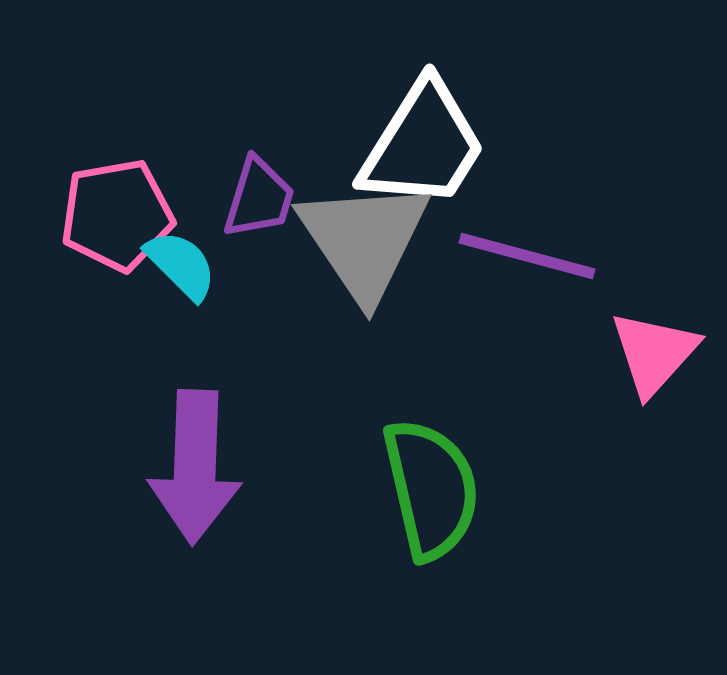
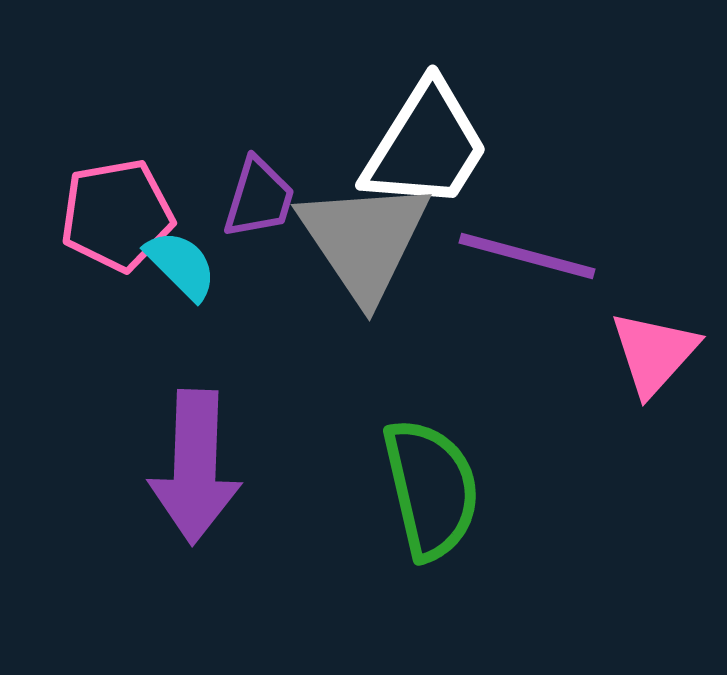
white trapezoid: moved 3 px right, 1 px down
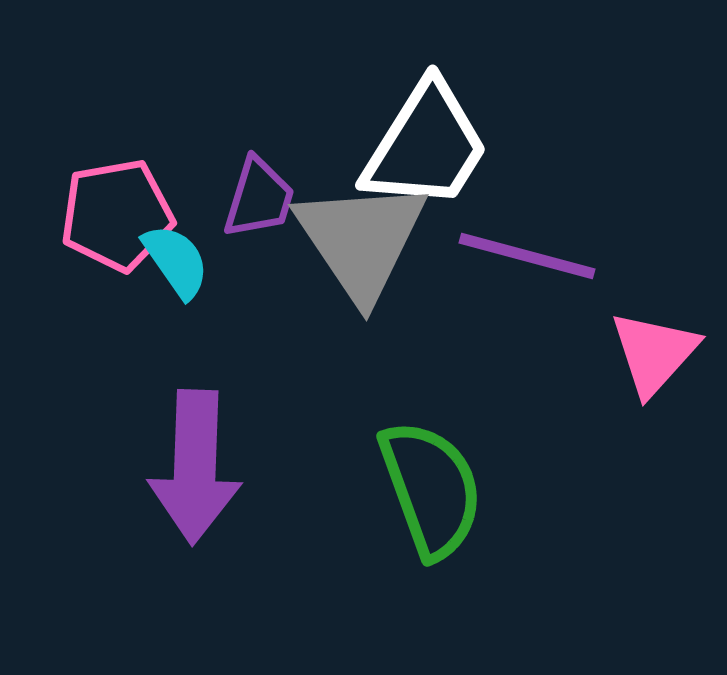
gray triangle: moved 3 px left
cyan semicircle: moved 5 px left, 4 px up; rotated 10 degrees clockwise
green semicircle: rotated 7 degrees counterclockwise
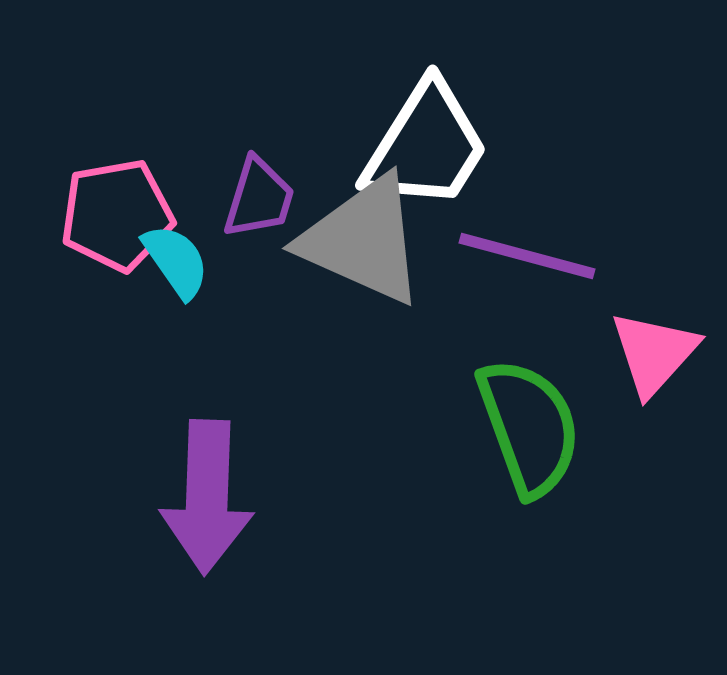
gray triangle: moved 2 px right; rotated 32 degrees counterclockwise
purple arrow: moved 12 px right, 30 px down
green semicircle: moved 98 px right, 62 px up
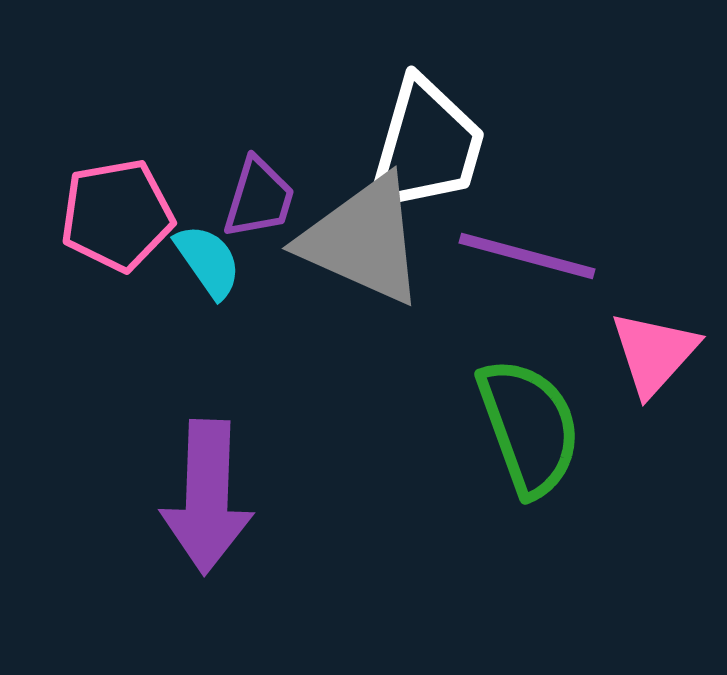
white trapezoid: rotated 16 degrees counterclockwise
cyan semicircle: moved 32 px right
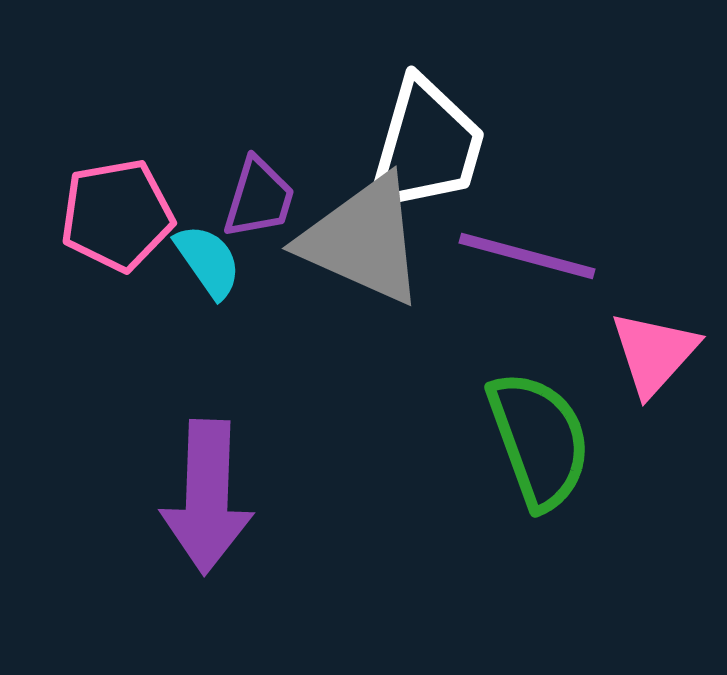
green semicircle: moved 10 px right, 13 px down
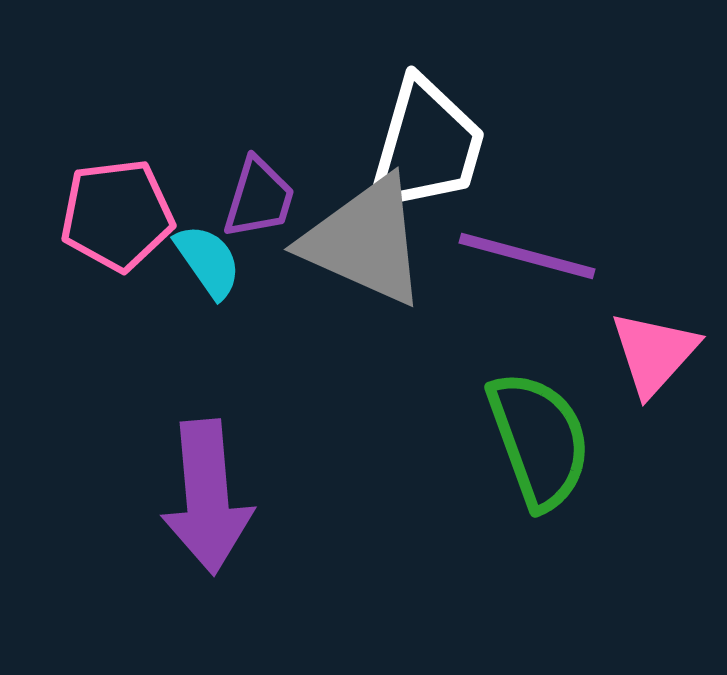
pink pentagon: rotated 3 degrees clockwise
gray triangle: moved 2 px right, 1 px down
purple arrow: rotated 7 degrees counterclockwise
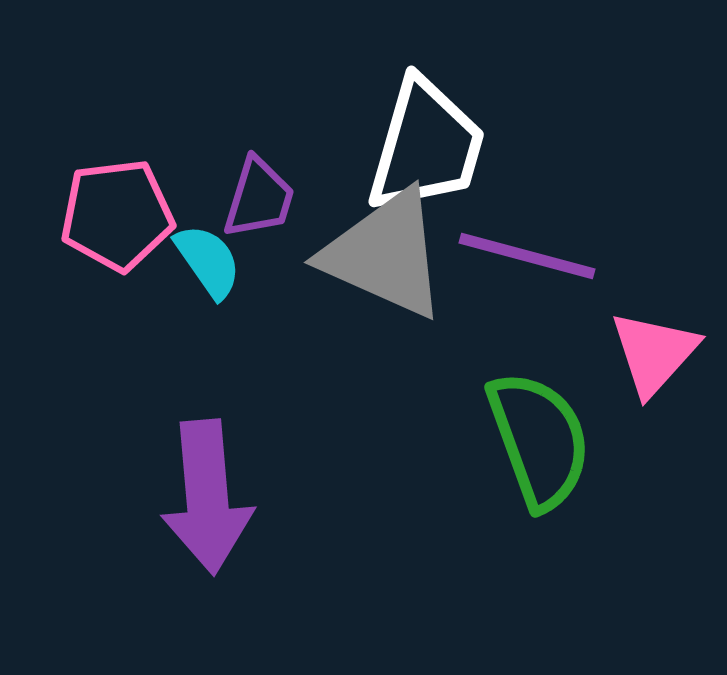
gray triangle: moved 20 px right, 13 px down
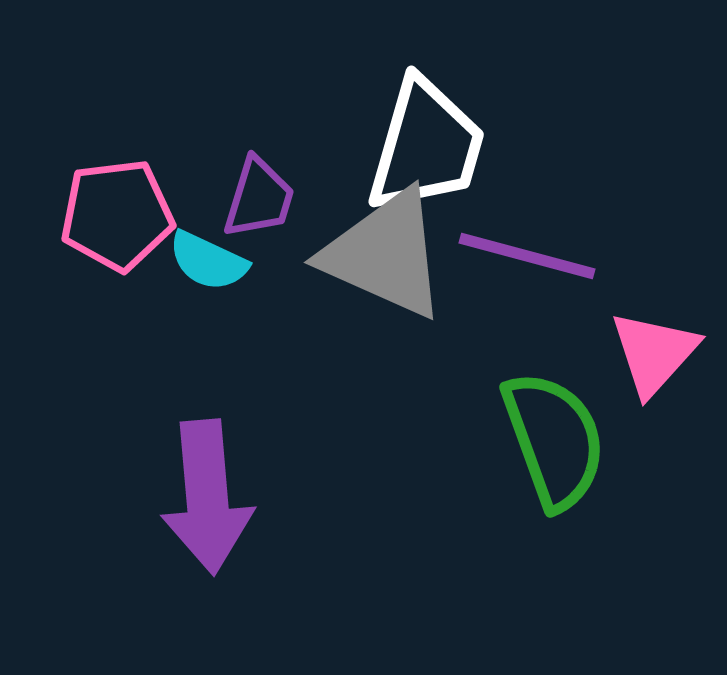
cyan semicircle: rotated 150 degrees clockwise
green semicircle: moved 15 px right
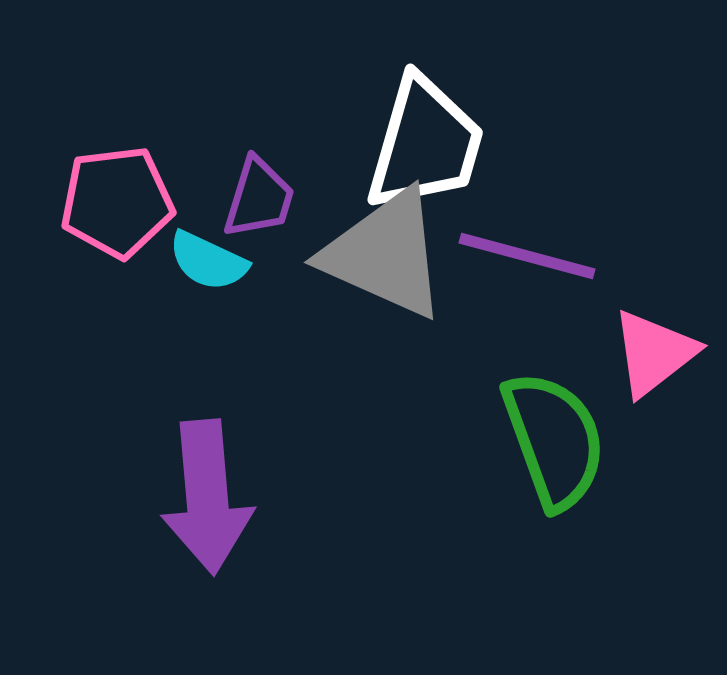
white trapezoid: moved 1 px left, 2 px up
pink pentagon: moved 13 px up
pink triangle: rotated 10 degrees clockwise
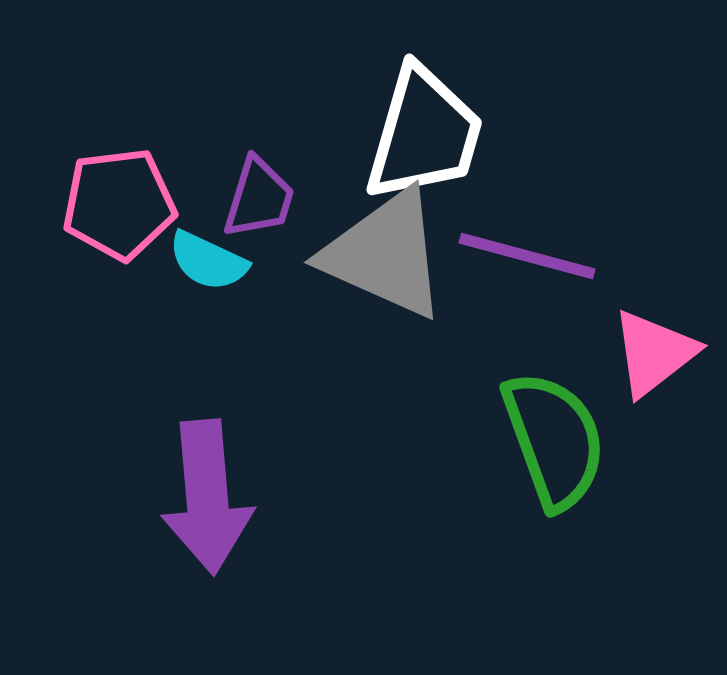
white trapezoid: moved 1 px left, 10 px up
pink pentagon: moved 2 px right, 2 px down
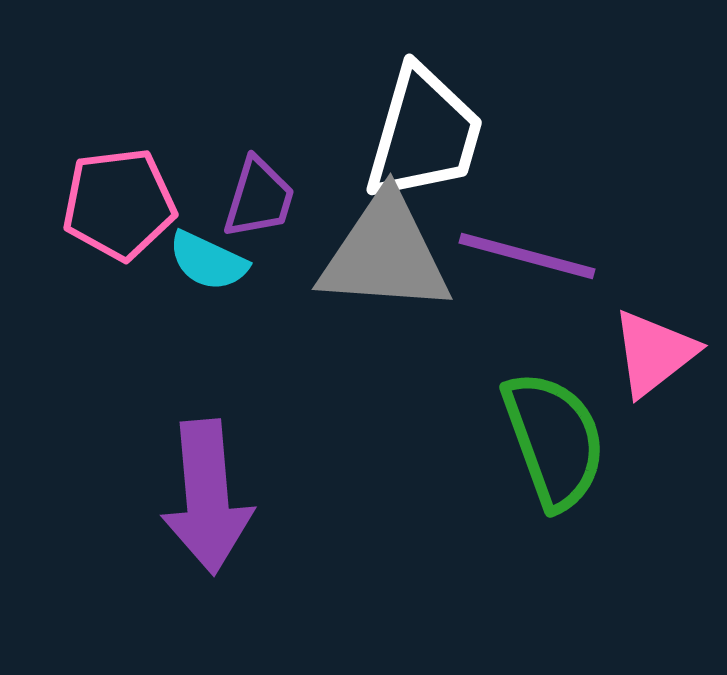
gray triangle: rotated 20 degrees counterclockwise
